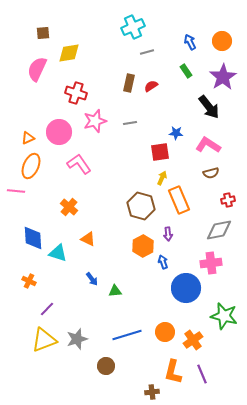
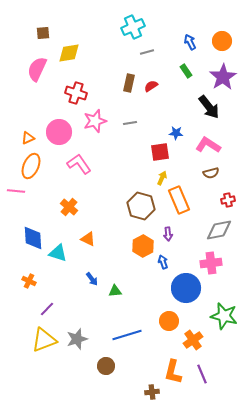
orange circle at (165, 332): moved 4 px right, 11 px up
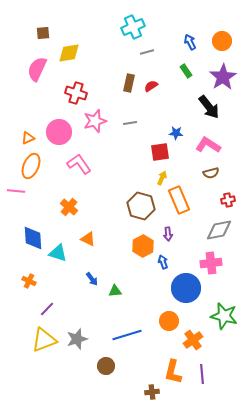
purple line at (202, 374): rotated 18 degrees clockwise
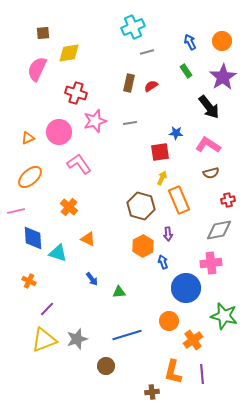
orange ellipse at (31, 166): moved 1 px left, 11 px down; rotated 25 degrees clockwise
pink line at (16, 191): moved 20 px down; rotated 18 degrees counterclockwise
green triangle at (115, 291): moved 4 px right, 1 px down
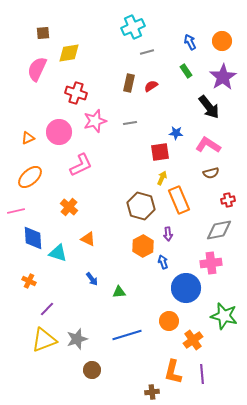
pink L-shape at (79, 164): moved 2 px right, 1 px down; rotated 100 degrees clockwise
brown circle at (106, 366): moved 14 px left, 4 px down
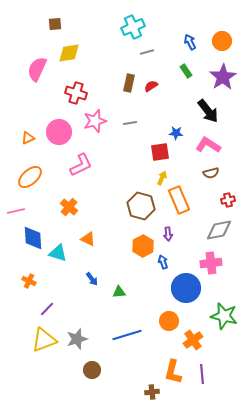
brown square at (43, 33): moved 12 px right, 9 px up
black arrow at (209, 107): moved 1 px left, 4 px down
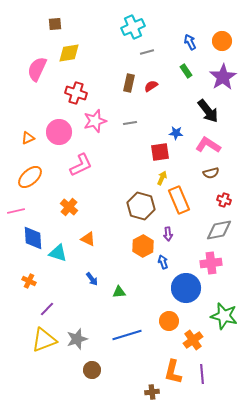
red cross at (228, 200): moved 4 px left; rotated 32 degrees clockwise
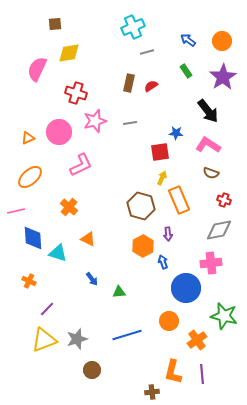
blue arrow at (190, 42): moved 2 px left, 2 px up; rotated 28 degrees counterclockwise
brown semicircle at (211, 173): rotated 35 degrees clockwise
orange cross at (193, 340): moved 4 px right
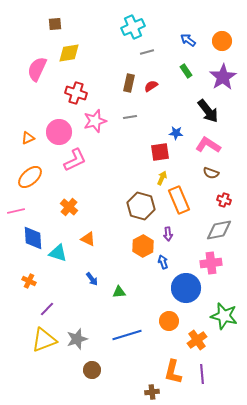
gray line at (130, 123): moved 6 px up
pink L-shape at (81, 165): moved 6 px left, 5 px up
